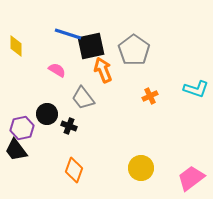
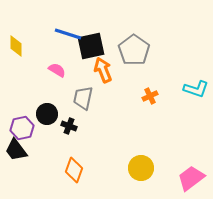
gray trapezoid: rotated 50 degrees clockwise
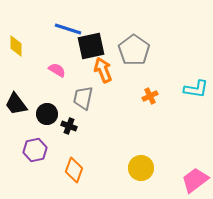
blue line: moved 5 px up
cyan L-shape: rotated 10 degrees counterclockwise
purple hexagon: moved 13 px right, 22 px down
black trapezoid: moved 46 px up
pink trapezoid: moved 4 px right, 2 px down
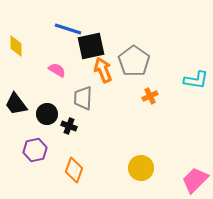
gray pentagon: moved 11 px down
cyan L-shape: moved 9 px up
gray trapezoid: rotated 10 degrees counterclockwise
pink trapezoid: rotated 8 degrees counterclockwise
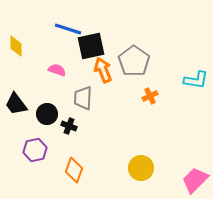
pink semicircle: rotated 12 degrees counterclockwise
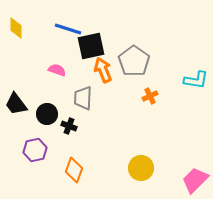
yellow diamond: moved 18 px up
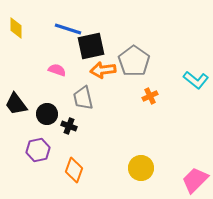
orange arrow: rotated 75 degrees counterclockwise
cyan L-shape: rotated 30 degrees clockwise
gray trapezoid: rotated 15 degrees counterclockwise
purple hexagon: moved 3 px right
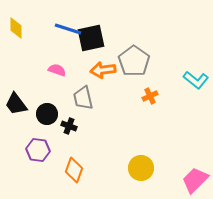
black square: moved 8 px up
purple hexagon: rotated 20 degrees clockwise
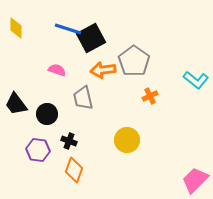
black square: rotated 16 degrees counterclockwise
black cross: moved 15 px down
yellow circle: moved 14 px left, 28 px up
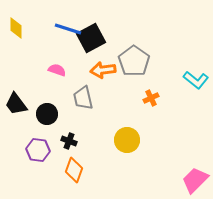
orange cross: moved 1 px right, 2 px down
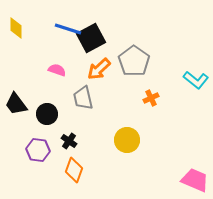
orange arrow: moved 4 px left, 1 px up; rotated 35 degrees counterclockwise
black cross: rotated 14 degrees clockwise
pink trapezoid: rotated 68 degrees clockwise
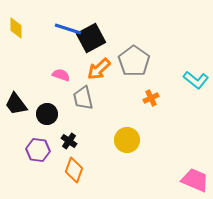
pink semicircle: moved 4 px right, 5 px down
